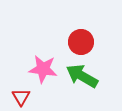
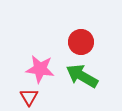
pink star: moved 3 px left
red triangle: moved 8 px right
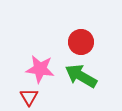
green arrow: moved 1 px left
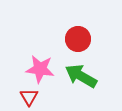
red circle: moved 3 px left, 3 px up
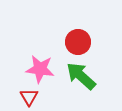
red circle: moved 3 px down
green arrow: rotated 12 degrees clockwise
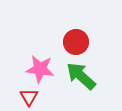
red circle: moved 2 px left
